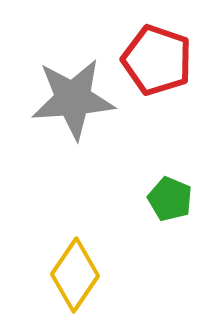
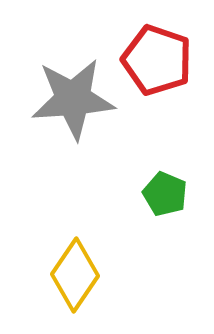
green pentagon: moved 5 px left, 5 px up
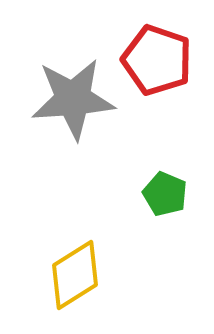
yellow diamond: rotated 24 degrees clockwise
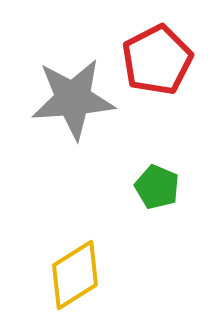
red pentagon: rotated 26 degrees clockwise
green pentagon: moved 8 px left, 7 px up
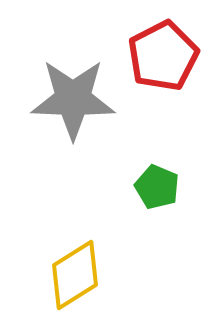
red pentagon: moved 6 px right, 4 px up
gray star: rotated 6 degrees clockwise
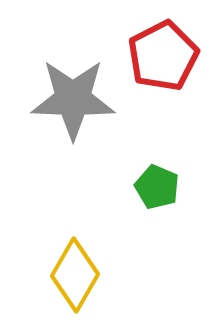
yellow diamond: rotated 28 degrees counterclockwise
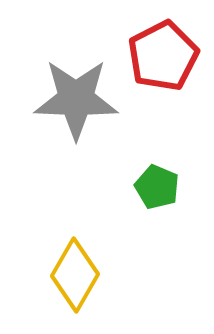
gray star: moved 3 px right
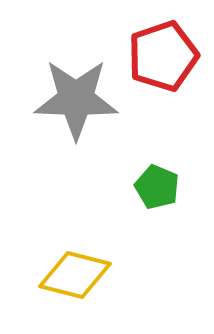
red pentagon: rotated 8 degrees clockwise
yellow diamond: rotated 74 degrees clockwise
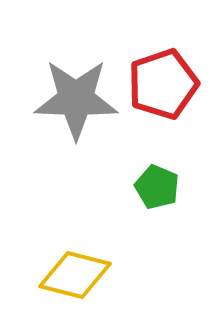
red pentagon: moved 28 px down
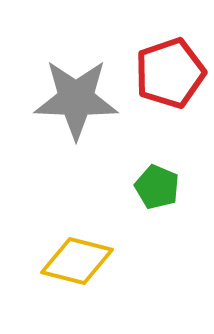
red pentagon: moved 7 px right, 11 px up
yellow diamond: moved 2 px right, 14 px up
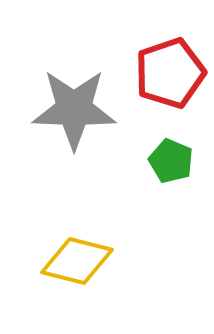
gray star: moved 2 px left, 10 px down
green pentagon: moved 14 px right, 26 px up
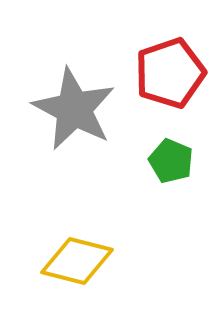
gray star: rotated 26 degrees clockwise
